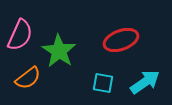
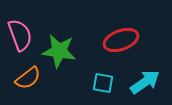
pink semicircle: rotated 44 degrees counterclockwise
green star: rotated 24 degrees counterclockwise
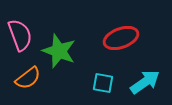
red ellipse: moved 2 px up
green star: rotated 12 degrees clockwise
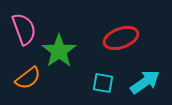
pink semicircle: moved 4 px right, 6 px up
green star: rotated 16 degrees clockwise
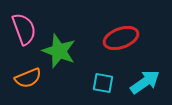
green star: rotated 16 degrees counterclockwise
orange semicircle: rotated 16 degrees clockwise
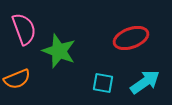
red ellipse: moved 10 px right
orange semicircle: moved 11 px left, 1 px down
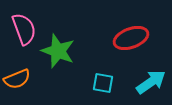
green star: moved 1 px left
cyan arrow: moved 6 px right
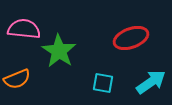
pink semicircle: rotated 64 degrees counterclockwise
green star: moved 1 px right; rotated 12 degrees clockwise
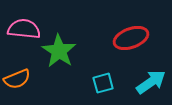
cyan square: rotated 25 degrees counterclockwise
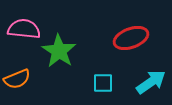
cyan square: rotated 15 degrees clockwise
